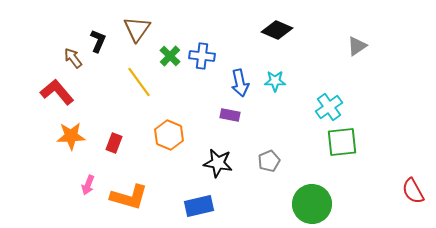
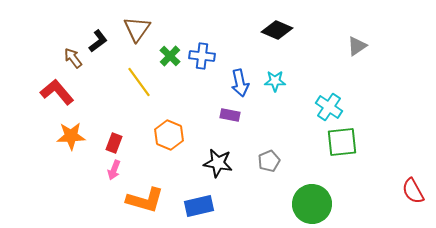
black L-shape: rotated 30 degrees clockwise
cyan cross: rotated 20 degrees counterclockwise
pink arrow: moved 26 px right, 15 px up
orange L-shape: moved 16 px right, 3 px down
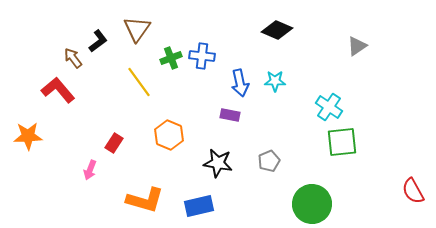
green cross: moved 1 px right, 2 px down; rotated 25 degrees clockwise
red L-shape: moved 1 px right, 2 px up
orange star: moved 43 px left
red rectangle: rotated 12 degrees clockwise
pink arrow: moved 24 px left
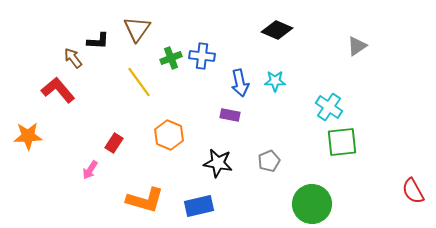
black L-shape: rotated 40 degrees clockwise
pink arrow: rotated 12 degrees clockwise
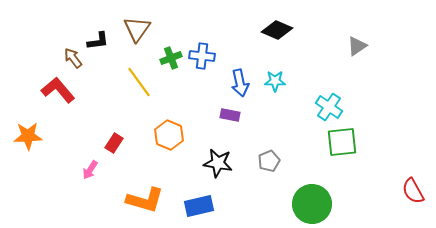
black L-shape: rotated 10 degrees counterclockwise
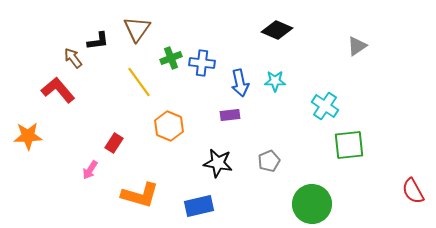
blue cross: moved 7 px down
cyan cross: moved 4 px left, 1 px up
purple rectangle: rotated 18 degrees counterclockwise
orange hexagon: moved 9 px up
green square: moved 7 px right, 3 px down
orange L-shape: moved 5 px left, 5 px up
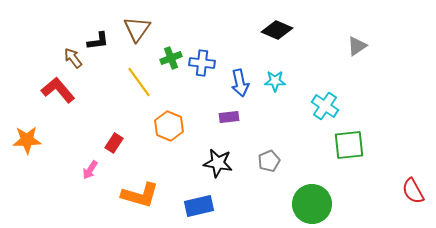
purple rectangle: moved 1 px left, 2 px down
orange star: moved 1 px left, 4 px down
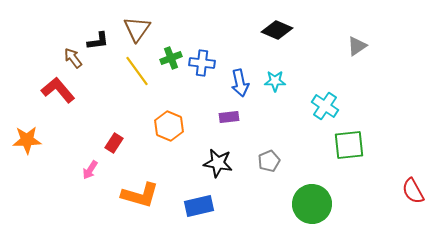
yellow line: moved 2 px left, 11 px up
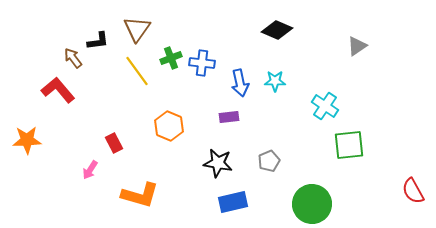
red rectangle: rotated 60 degrees counterclockwise
blue rectangle: moved 34 px right, 4 px up
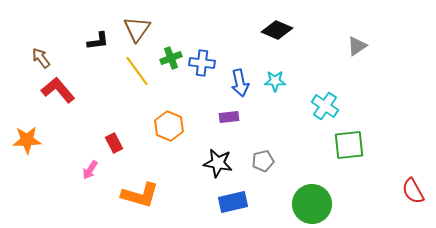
brown arrow: moved 32 px left
gray pentagon: moved 6 px left; rotated 10 degrees clockwise
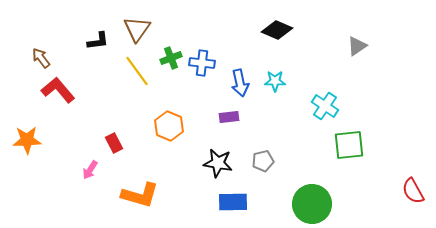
blue rectangle: rotated 12 degrees clockwise
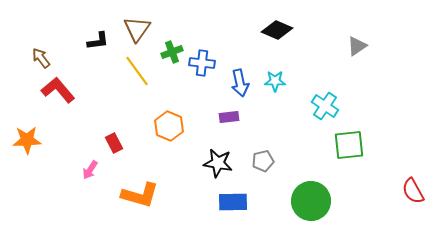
green cross: moved 1 px right, 6 px up
green circle: moved 1 px left, 3 px up
